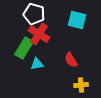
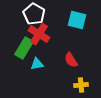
white pentagon: rotated 15 degrees clockwise
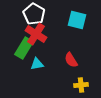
red cross: moved 3 px left
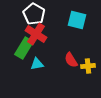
yellow cross: moved 7 px right, 19 px up
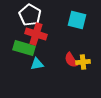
white pentagon: moved 4 px left, 1 px down
red cross: rotated 15 degrees counterclockwise
green rectangle: rotated 75 degrees clockwise
yellow cross: moved 5 px left, 4 px up
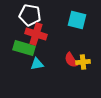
white pentagon: rotated 20 degrees counterclockwise
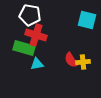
cyan square: moved 10 px right
red cross: moved 1 px down
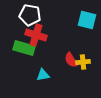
cyan triangle: moved 6 px right, 11 px down
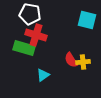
white pentagon: moved 1 px up
cyan triangle: rotated 24 degrees counterclockwise
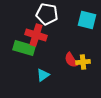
white pentagon: moved 17 px right
